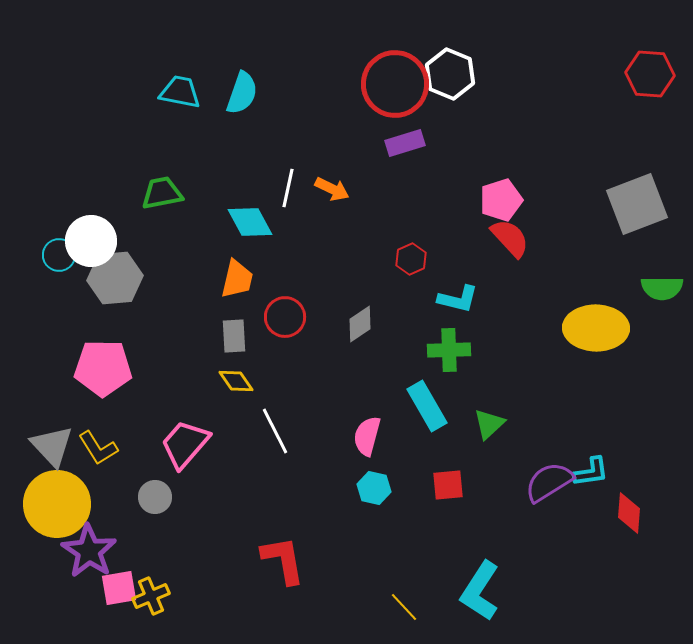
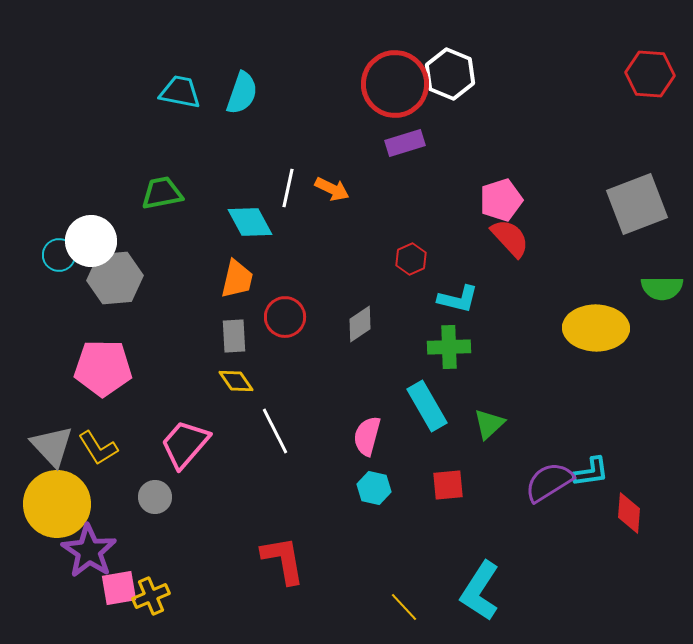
green cross at (449, 350): moved 3 px up
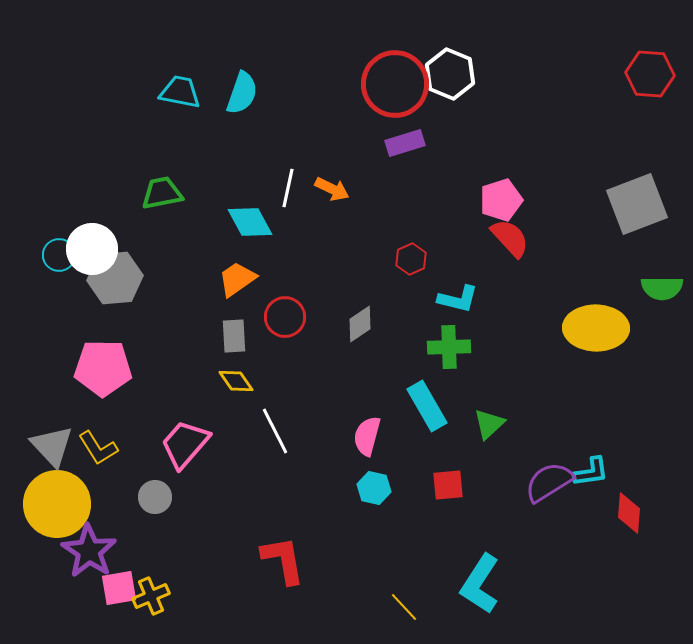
white circle at (91, 241): moved 1 px right, 8 px down
orange trapezoid at (237, 279): rotated 138 degrees counterclockwise
cyan L-shape at (480, 591): moved 7 px up
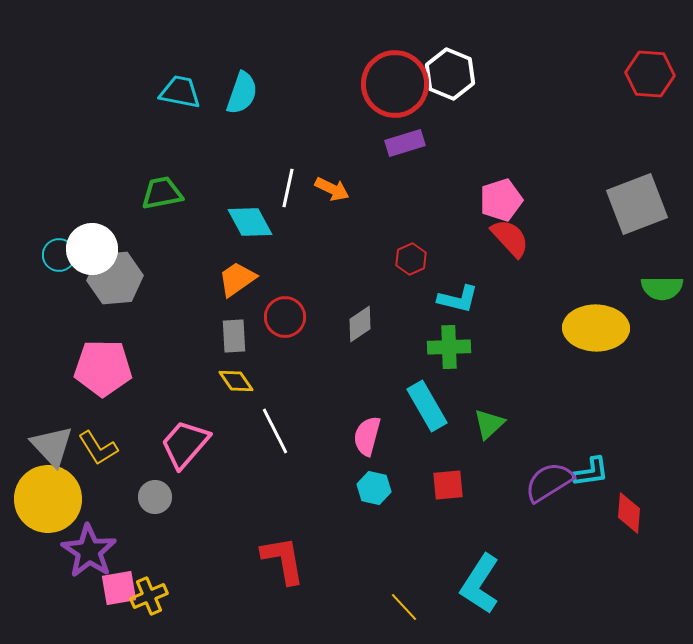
yellow circle at (57, 504): moved 9 px left, 5 px up
yellow cross at (151, 596): moved 2 px left
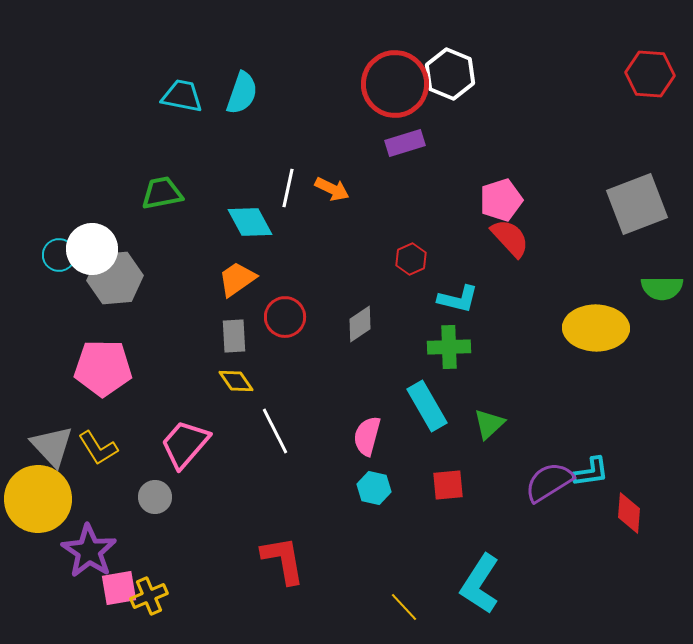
cyan trapezoid at (180, 92): moved 2 px right, 4 px down
yellow circle at (48, 499): moved 10 px left
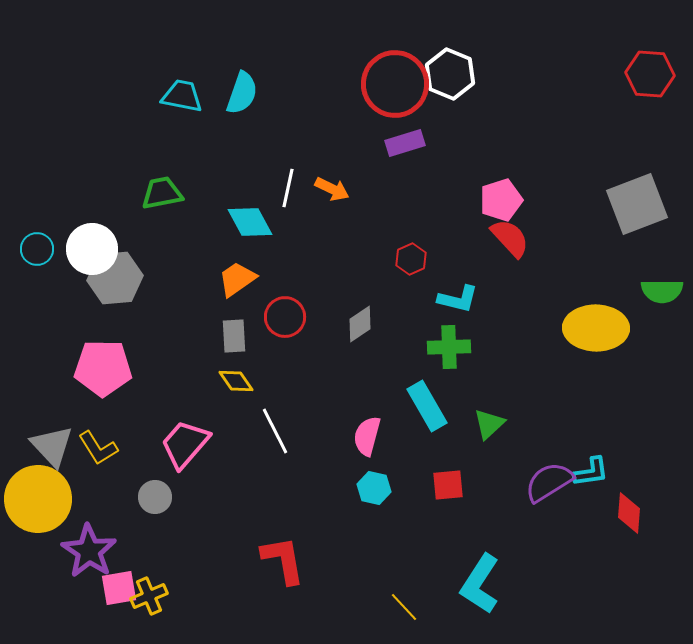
cyan circle at (59, 255): moved 22 px left, 6 px up
green semicircle at (662, 288): moved 3 px down
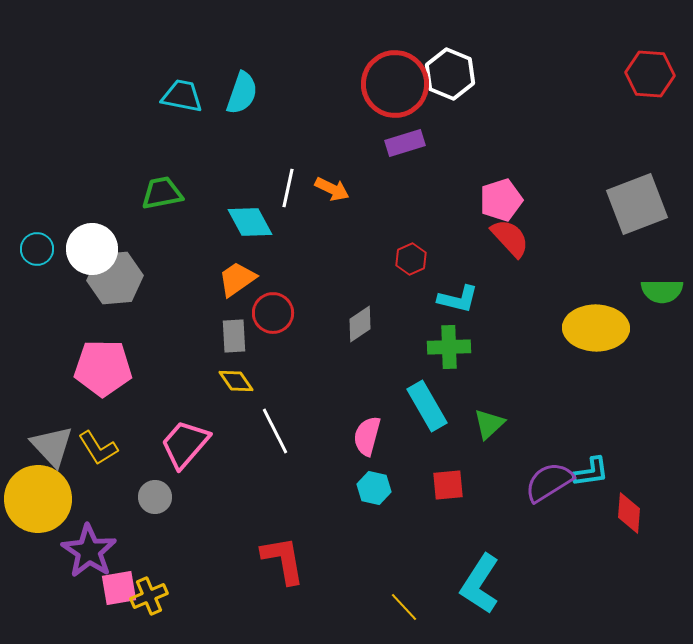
red circle at (285, 317): moved 12 px left, 4 px up
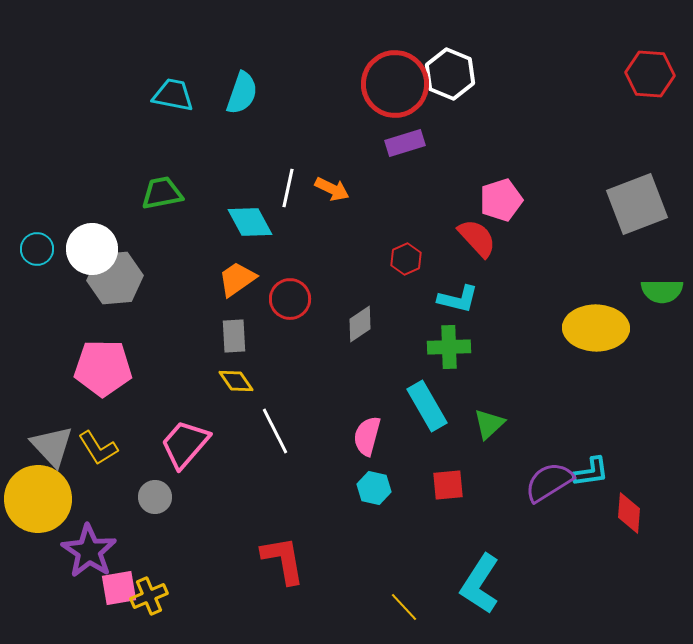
cyan trapezoid at (182, 96): moved 9 px left, 1 px up
red semicircle at (510, 238): moved 33 px left
red hexagon at (411, 259): moved 5 px left
red circle at (273, 313): moved 17 px right, 14 px up
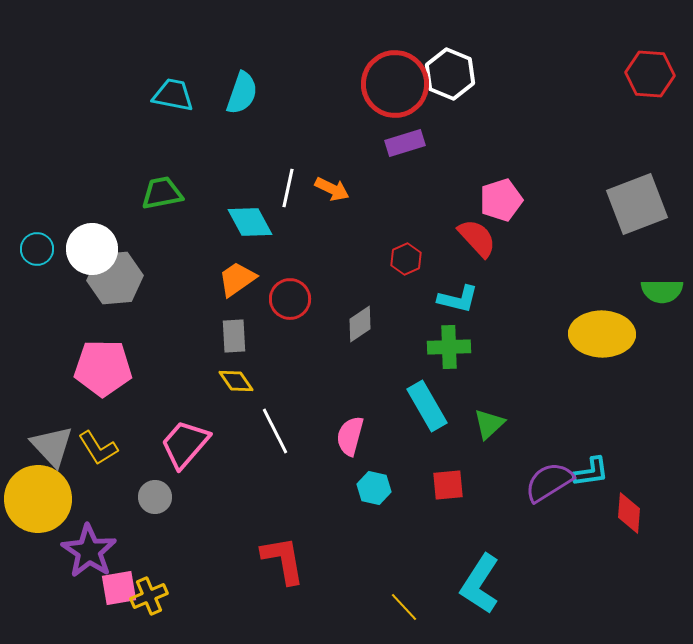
yellow ellipse at (596, 328): moved 6 px right, 6 px down
pink semicircle at (367, 436): moved 17 px left
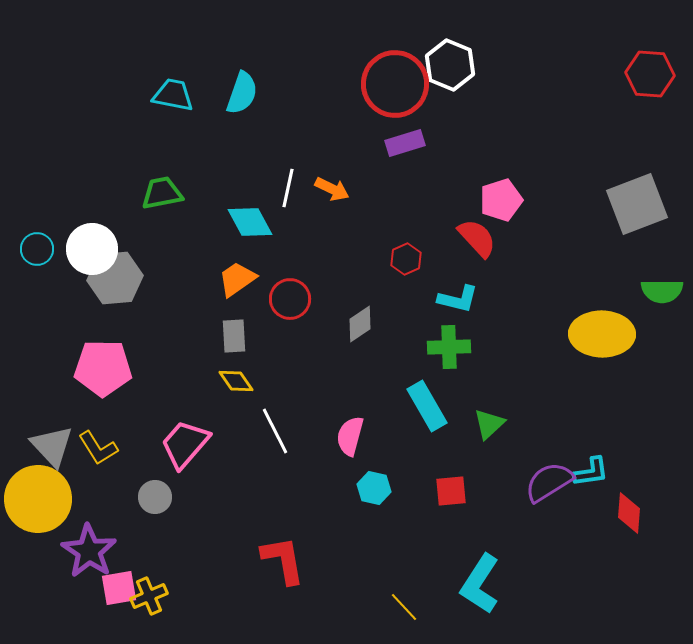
white hexagon at (450, 74): moved 9 px up
red square at (448, 485): moved 3 px right, 6 px down
